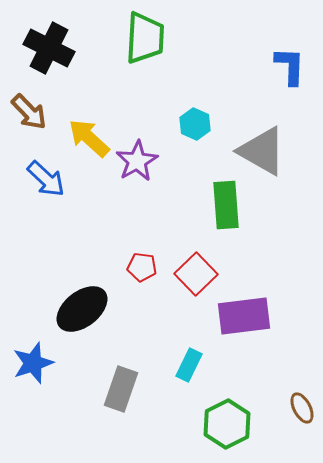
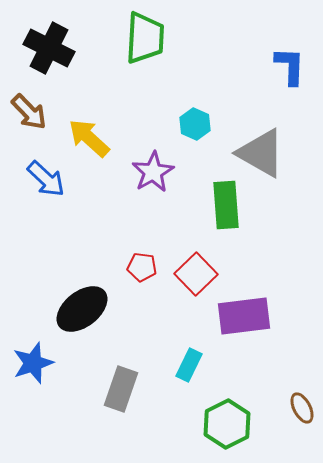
gray triangle: moved 1 px left, 2 px down
purple star: moved 16 px right, 11 px down
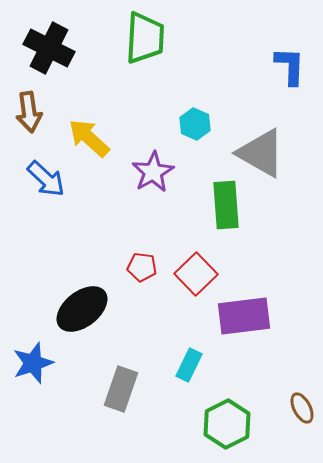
brown arrow: rotated 36 degrees clockwise
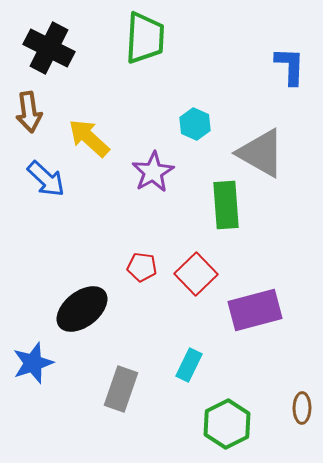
purple rectangle: moved 11 px right, 6 px up; rotated 8 degrees counterclockwise
brown ellipse: rotated 28 degrees clockwise
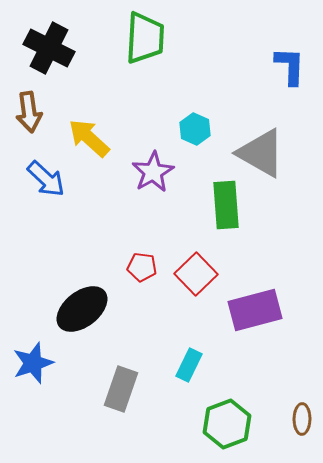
cyan hexagon: moved 5 px down
brown ellipse: moved 11 px down
green hexagon: rotated 6 degrees clockwise
